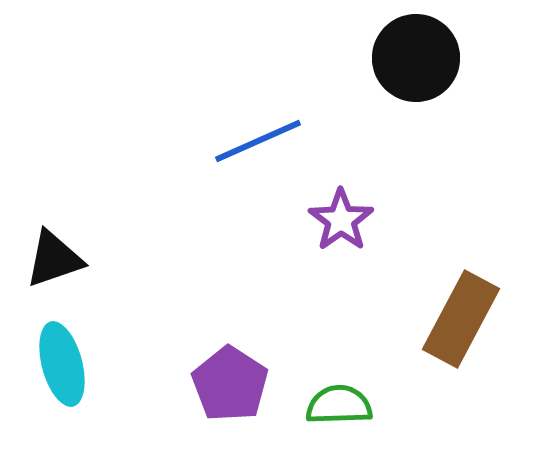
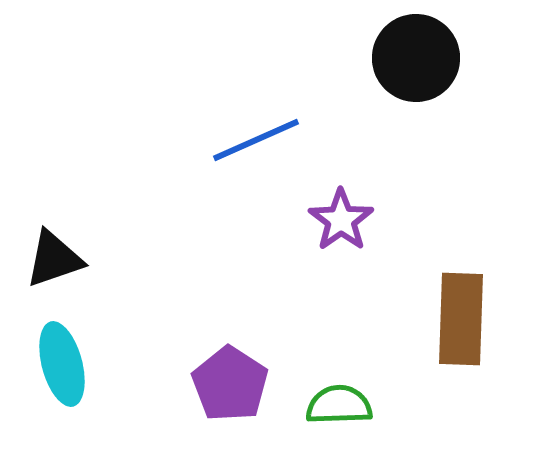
blue line: moved 2 px left, 1 px up
brown rectangle: rotated 26 degrees counterclockwise
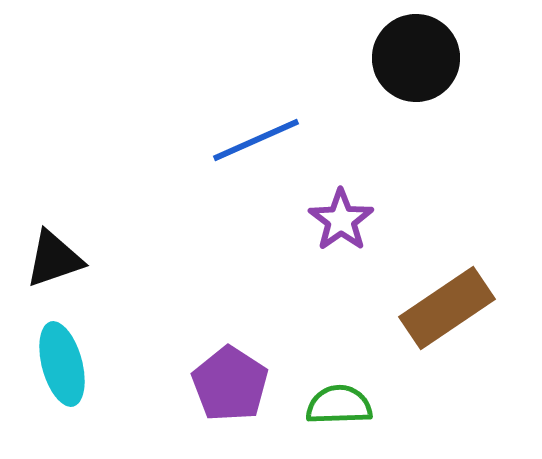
brown rectangle: moved 14 px left, 11 px up; rotated 54 degrees clockwise
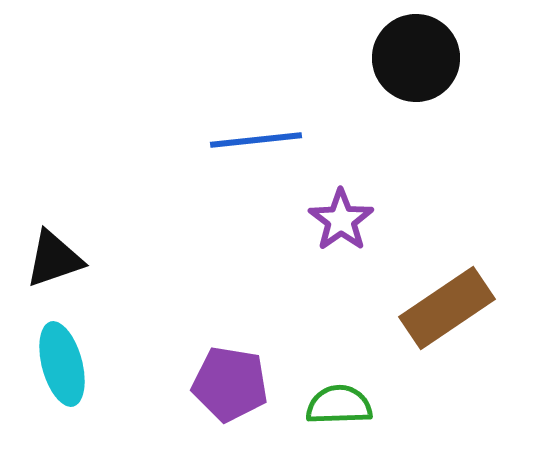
blue line: rotated 18 degrees clockwise
purple pentagon: rotated 24 degrees counterclockwise
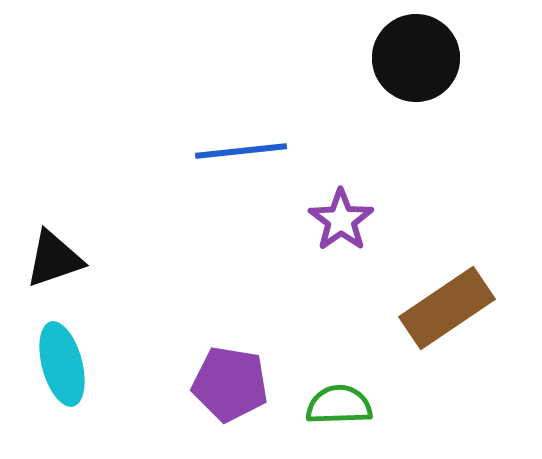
blue line: moved 15 px left, 11 px down
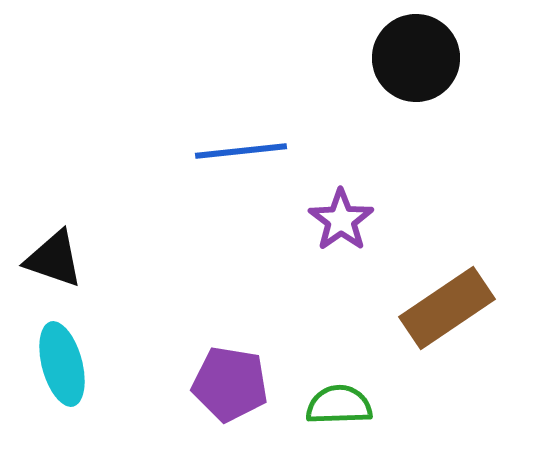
black triangle: rotated 38 degrees clockwise
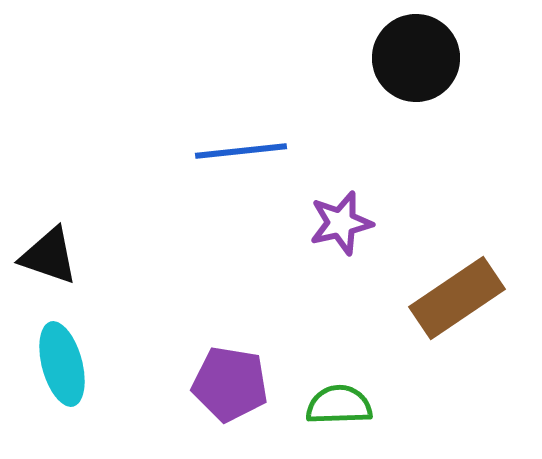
purple star: moved 3 px down; rotated 22 degrees clockwise
black triangle: moved 5 px left, 3 px up
brown rectangle: moved 10 px right, 10 px up
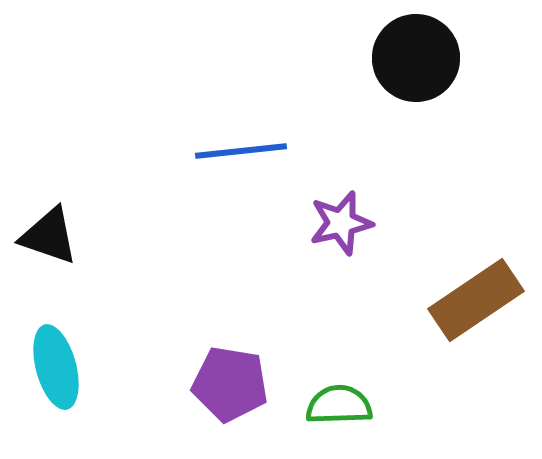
black triangle: moved 20 px up
brown rectangle: moved 19 px right, 2 px down
cyan ellipse: moved 6 px left, 3 px down
